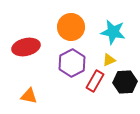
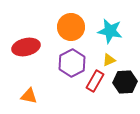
cyan star: moved 3 px left, 1 px up
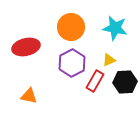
cyan star: moved 5 px right, 3 px up
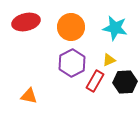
red ellipse: moved 25 px up
